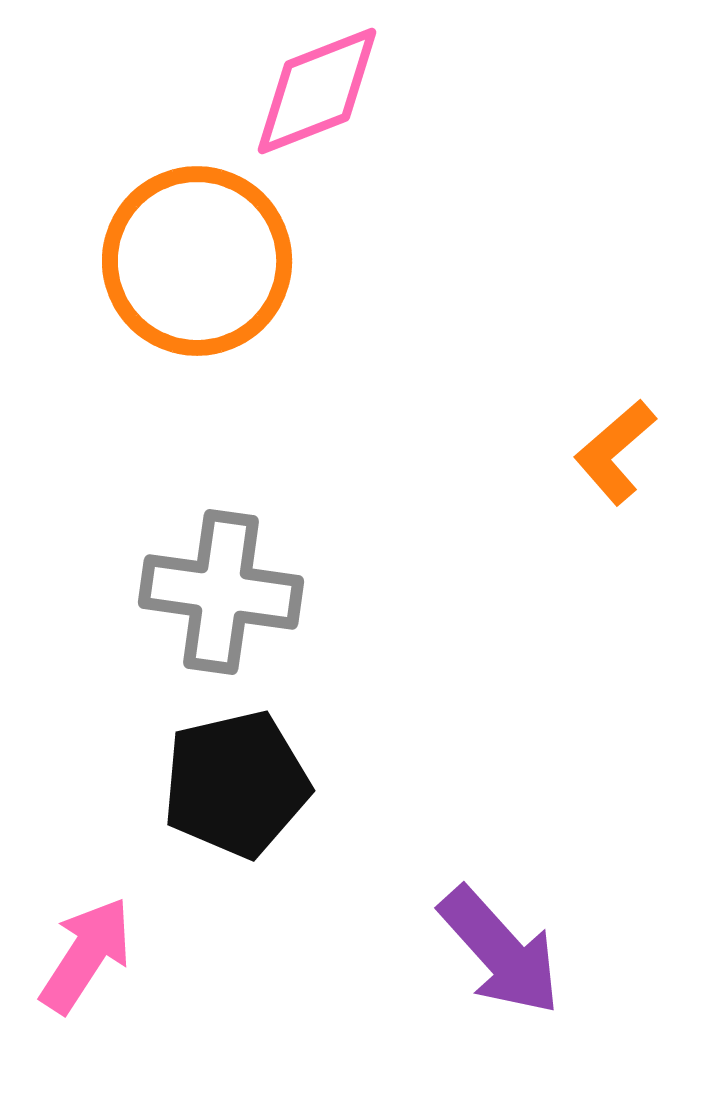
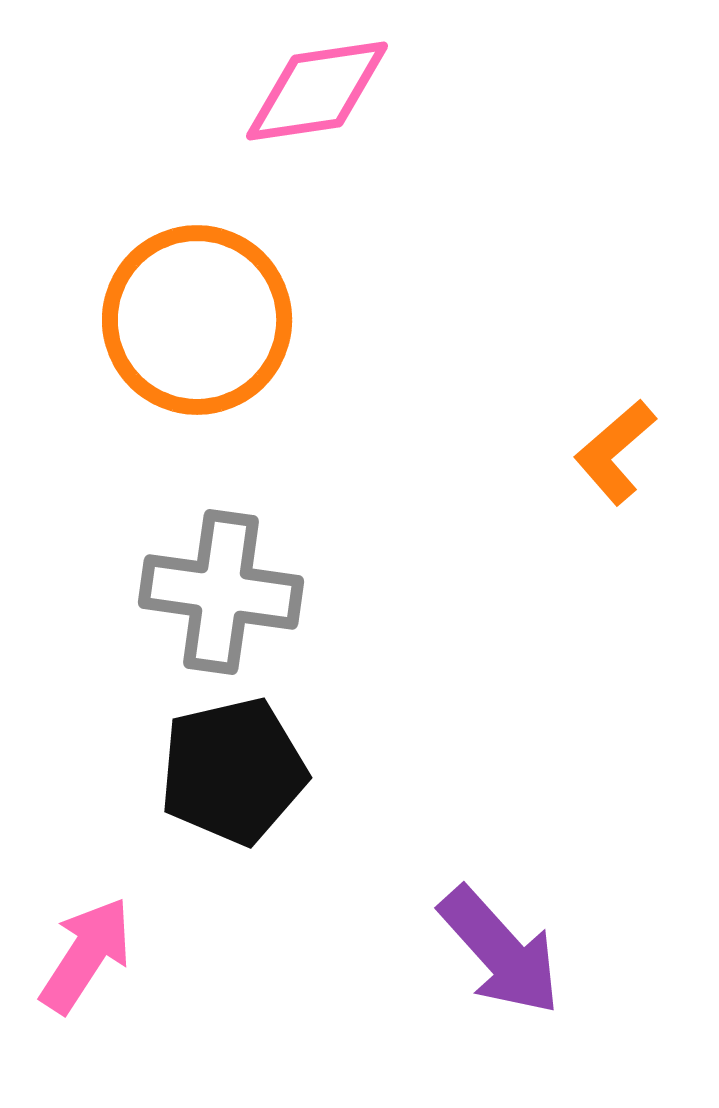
pink diamond: rotated 13 degrees clockwise
orange circle: moved 59 px down
black pentagon: moved 3 px left, 13 px up
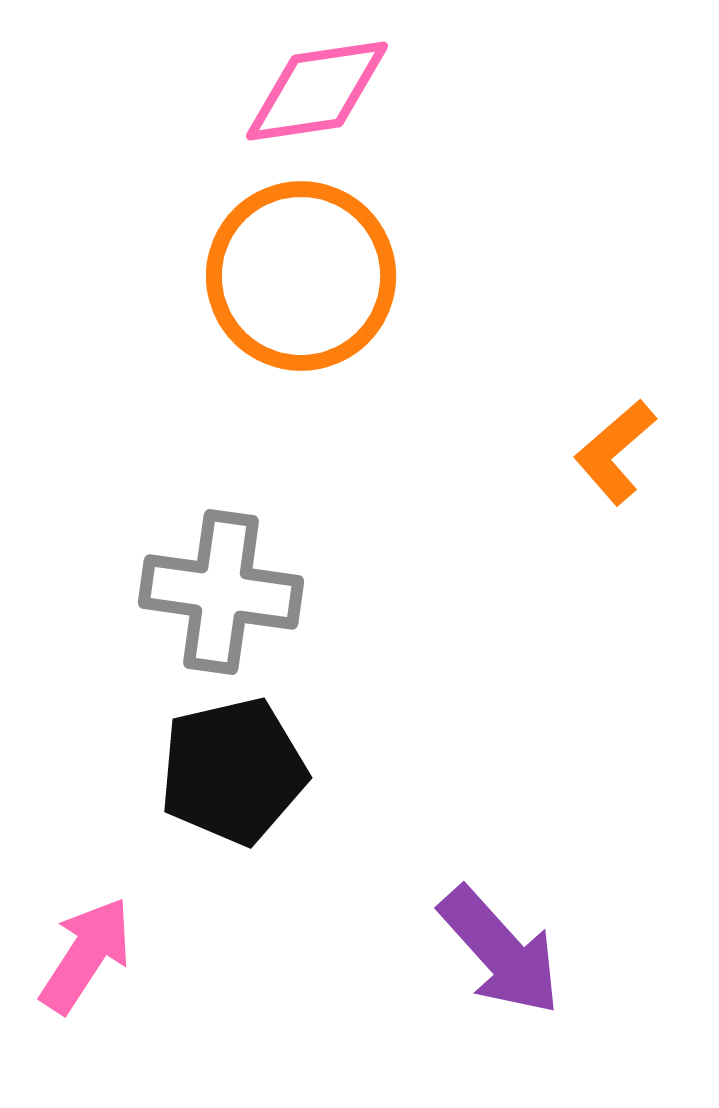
orange circle: moved 104 px right, 44 px up
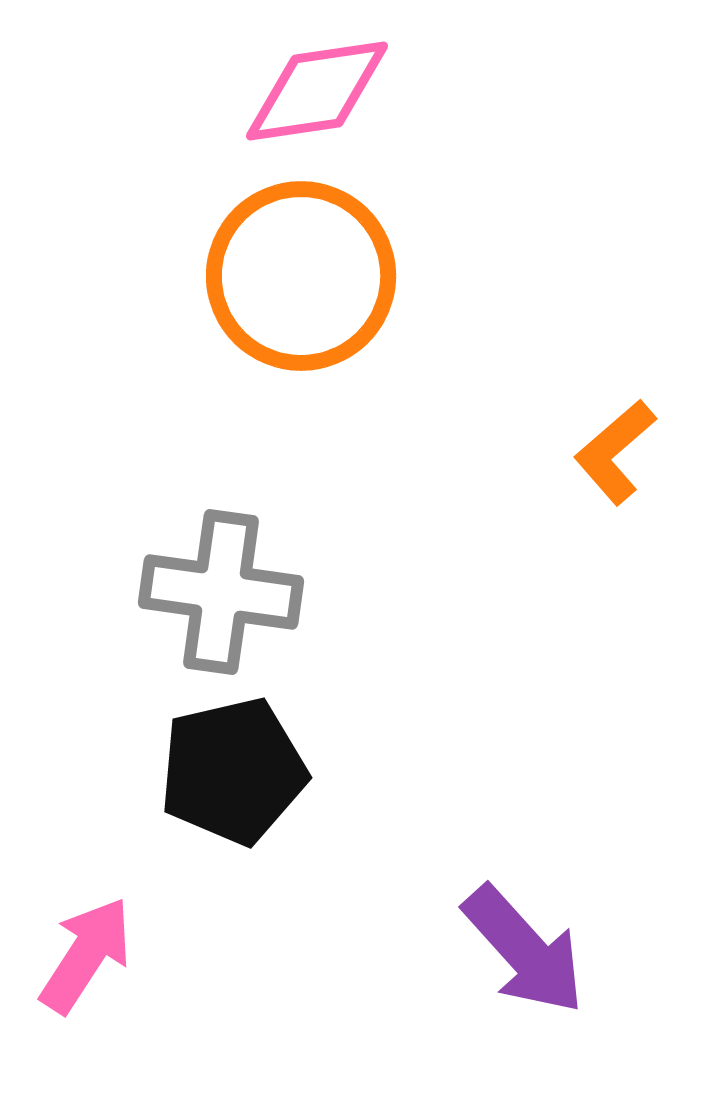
purple arrow: moved 24 px right, 1 px up
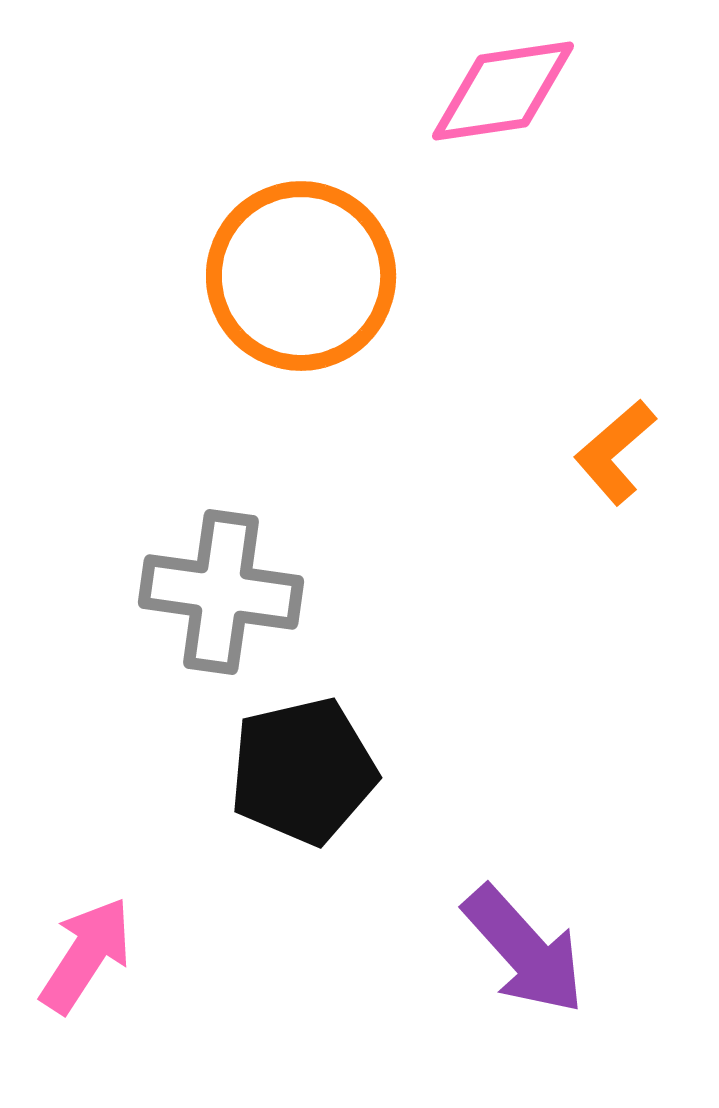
pink diamond: moved 186 px right
black pentagon: moved 70 px right
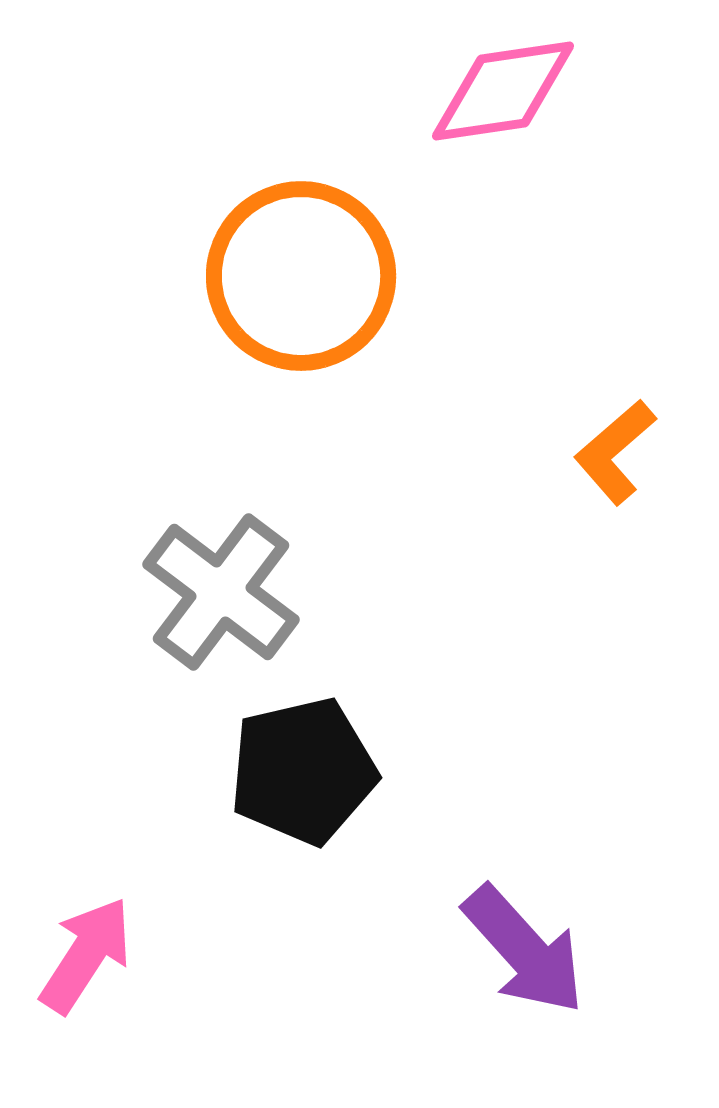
gray cross: rotated 29 degrees clockwise
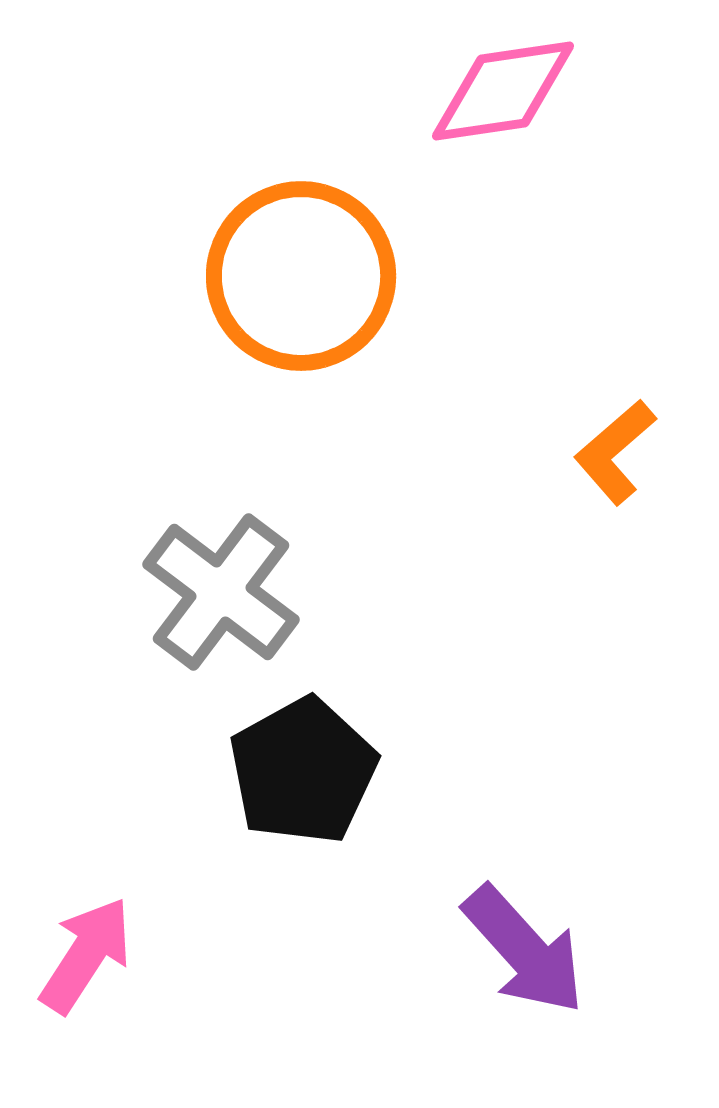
black pentagon: rotated 16 degrees counterclockwise
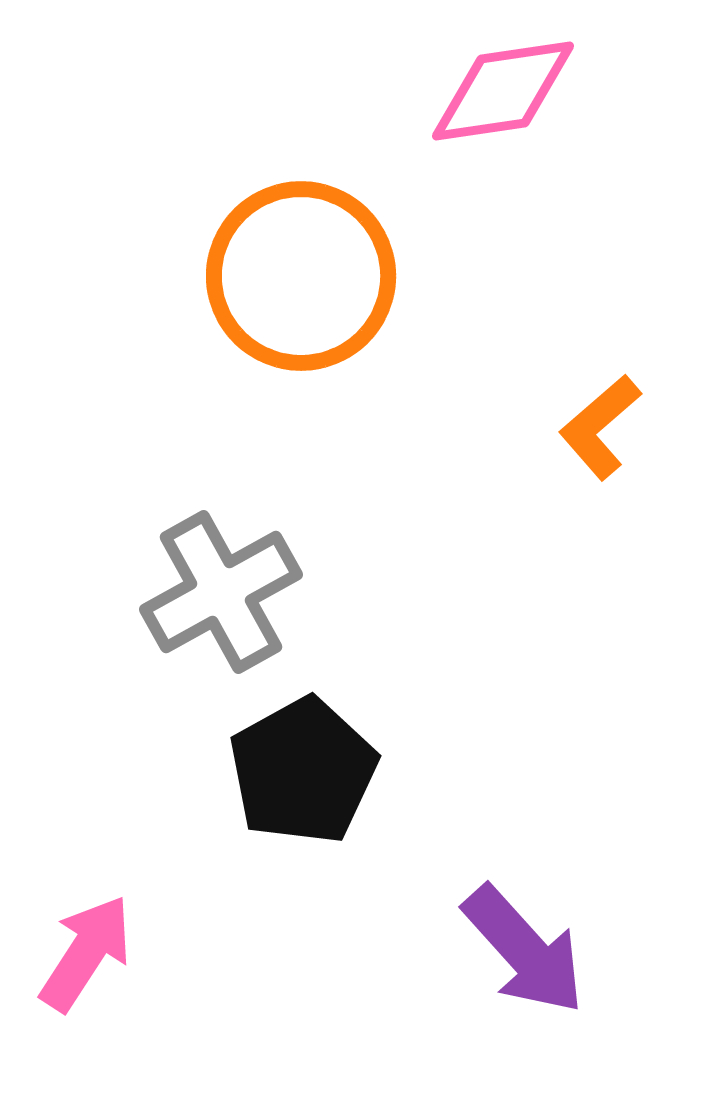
orange L-shape: moved 15 px left, 25 px up
gray cross: rotated 24 degrees clockwise
pink arrow: moved 2 px up
